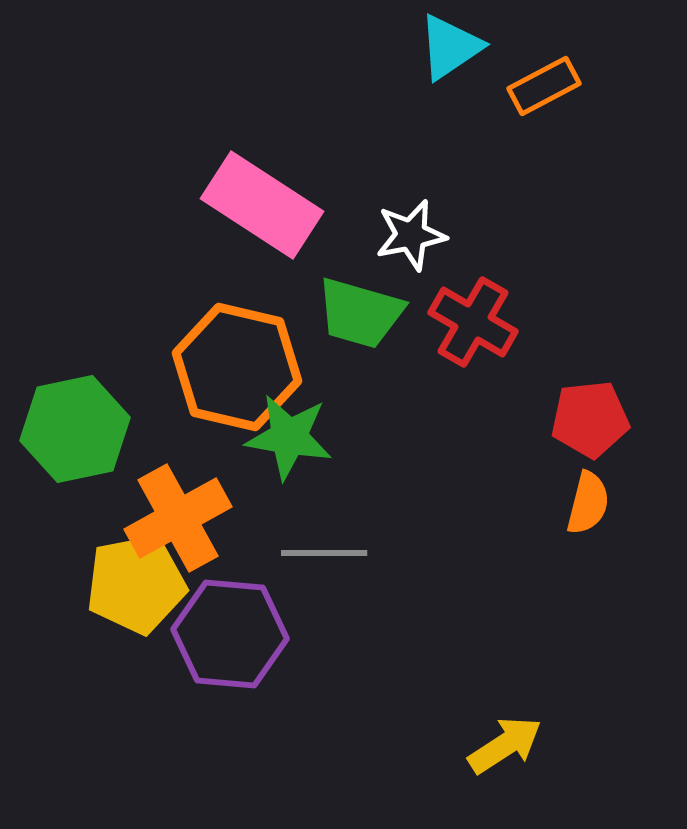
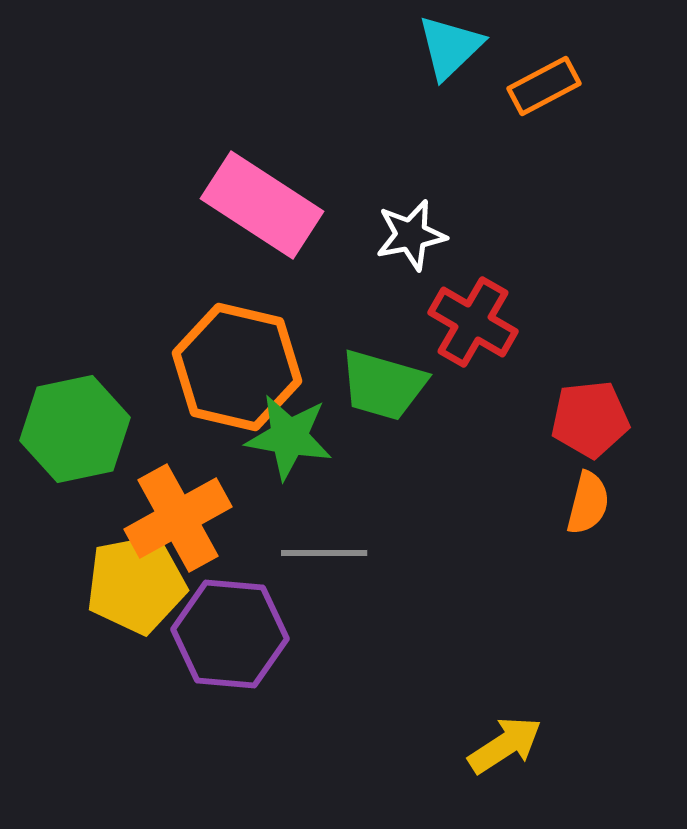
cyan triangle: rotated 10 degrees counterclockwise
green trapezoid: moved 23 px right, 72 px down
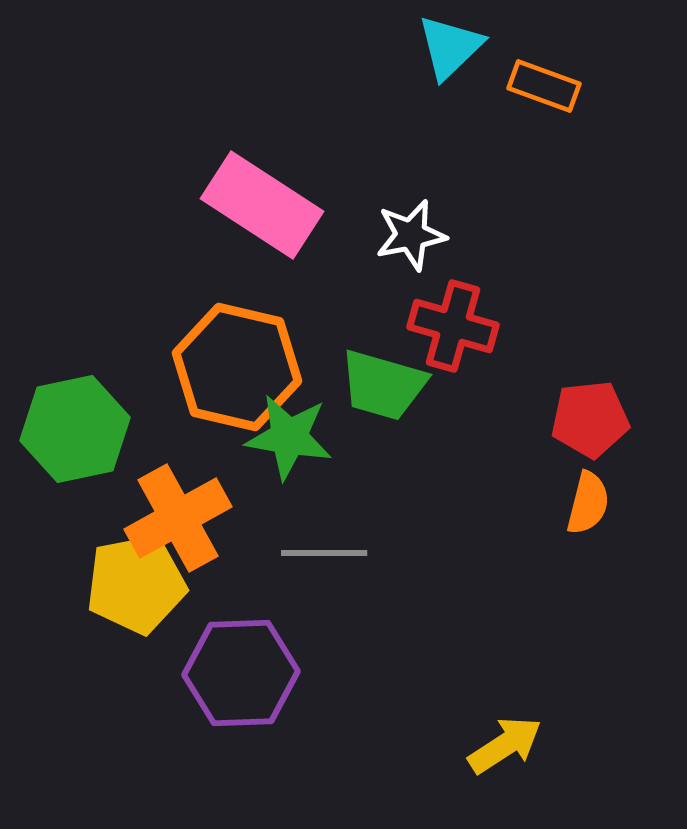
orange rectangle: rotated 48 degrees clockwise
red cross: moved 20 px left, 4 px down; rotated 14 degrees counterclockwise
purple hexagon: moved 11 px right, 39 px down; rotated 7 degrees counterclockwise
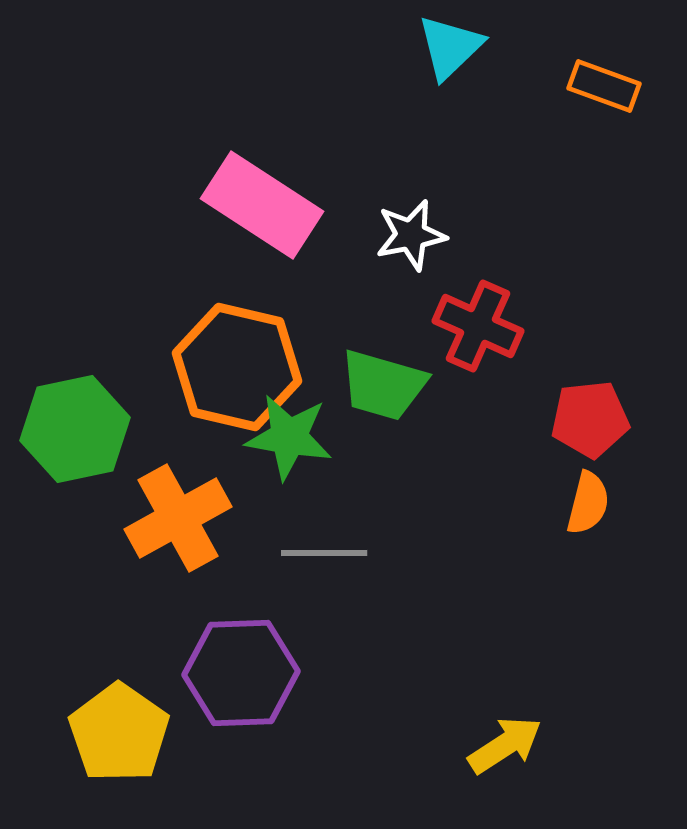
orange rectangle: moved 60 px right
red cross: moved 25 px right; rotated 8 degrees clockwise
yellow pentagon: moved 17 px left, 149 px down; rotated 26 degrees counterclockwise
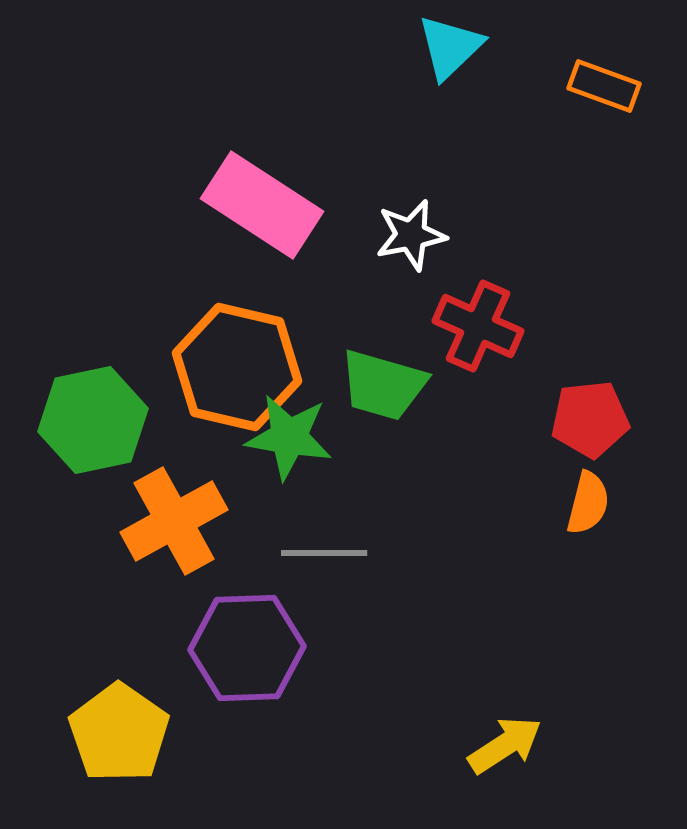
green hexagon: moved 18 px right, 9 px up
orange cross: moved 4 px left, 3 px down
purple hexagon: moved 6 px right, 25 px up
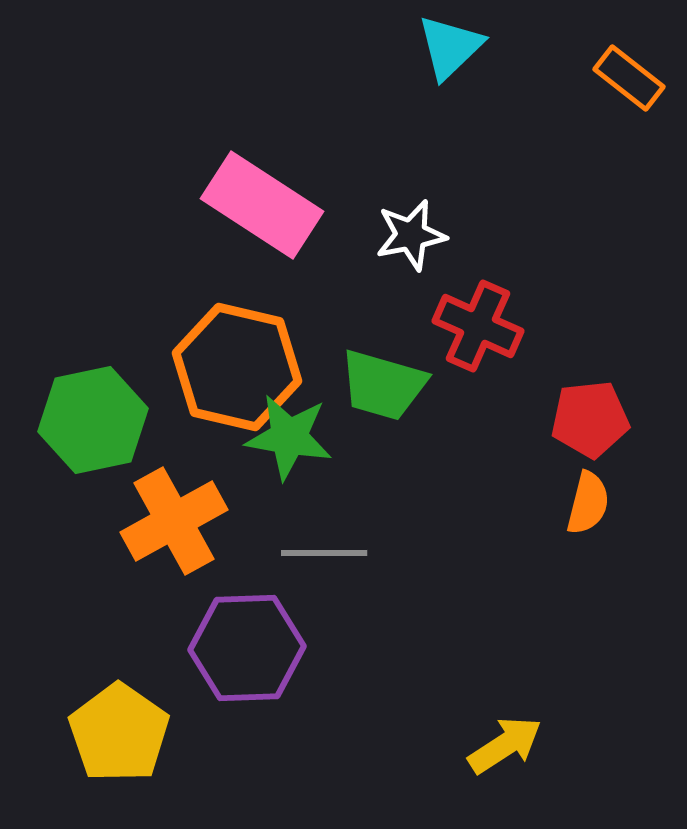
orange rectangle: moved 25 px right, 8 px up; rotated 18 degrees clockwise
